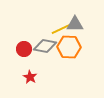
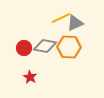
gray triangle: moved 1 px up; rotated 24 degrees counterclockwise
yellow line: moved 11 px up
red circle: moved 1 px up
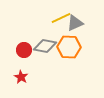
red circle: moved 2 px down
red star: moved 9 px left
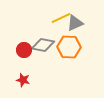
gray diamond: moved 2 px left, 1 px up
red star: moved 2 px right, 3 px down; rotated 16 degrees counterclockwise
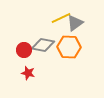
gray triangle: rotated 12 degrees counterclockwise
red star: moved 5 px right, 7 px up
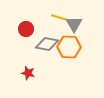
yellow line: rotated 42 degrees clockwise
gray triangle: moved 1 px left, 1 px down; rotated 24 degrees counterclockwise
gray diamond: moved 4 px right, 1 px up
red circle: moved 2 px right, 21 px up
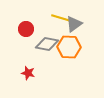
gray triangle: rotated 24 degrees clockwise
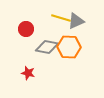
gray triangle: moved 2 px right, 3 px up; rotated 12 degrees clockwise
gray diamond: moved 3 px down
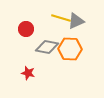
orange hexagon: moved 1 px right, 2 px down
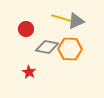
red star: moved 1 px right, 1 px up; rotated 16 degrees clockwise
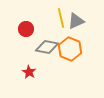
yellow line: rotated 60 degrees clockwise
orange hexagon: rotated 20 degrees clockwise
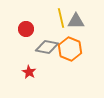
gray triangle: rotated 24 degrees clockwise
